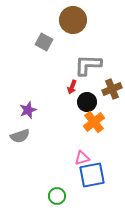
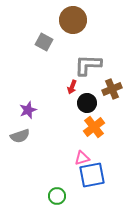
black circle: moved 1 px down
orange cross: moved 5 px down
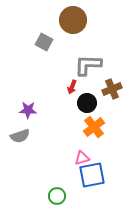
purple star: rotated 24 degrees clockwise
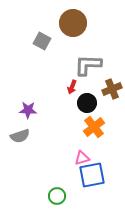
brown circle: moved 3 px down
gray square: moved 2 px left, 1 px up
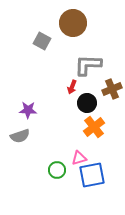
pink triangle: moved 3 px left
green circle: moved 26 px up
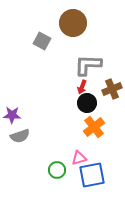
red arrow: moved 10 px right
purple star: moved 16 px left, 5 px down
